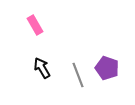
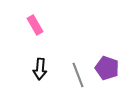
black arrow: moved 2 px left, 1 px down; rotated 145 degrees counterclockwise
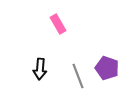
pink rectangle: moved 23 px right, 1 px up
gray line: moved 1 px down
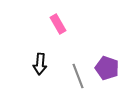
black arrow: moved 5 px up
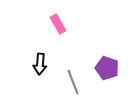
gray line: moved 5 px left, 6 px down
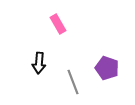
black arrow: moved 1 px left, 1 px up
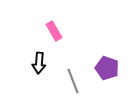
pink rectangle: moved 4 px left, 7 px down
gray line: moved 1 px up
